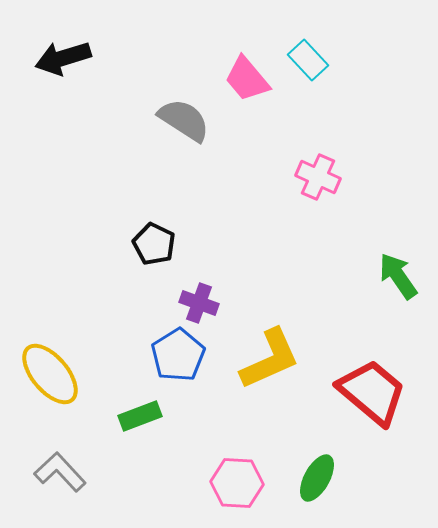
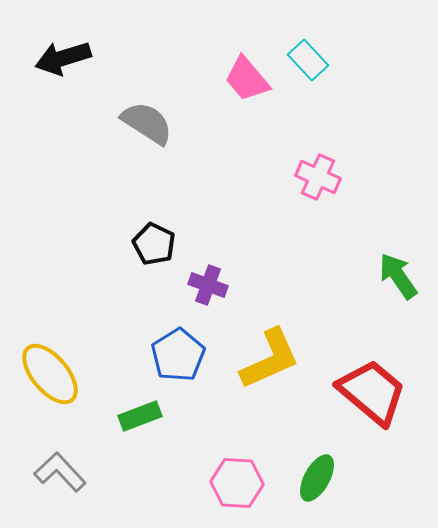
gray semicircle: moved 37 px left, 3 px down
purple cross: moved 9 px right, 18 px up
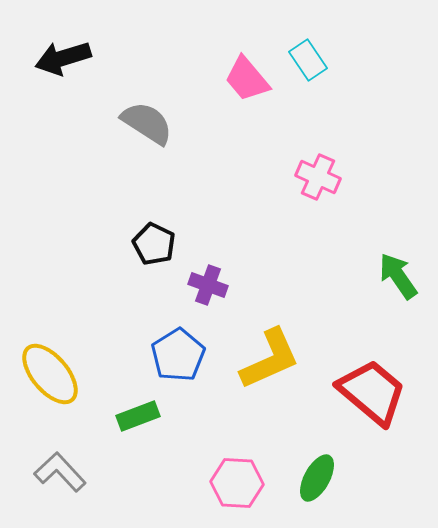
cyan rectangle: rotated 9 degrees clockwise
green rectangle: moved 2 px left
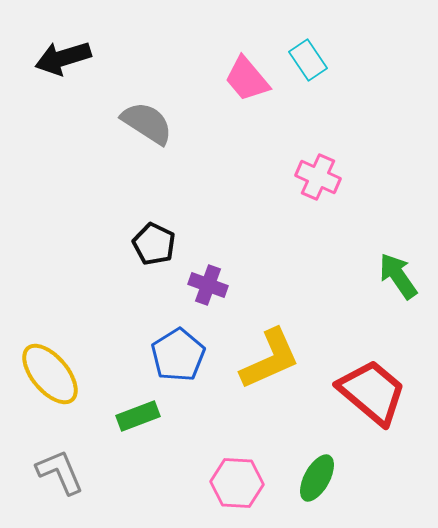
gray L-shape: rotated 20 degrees clockwise
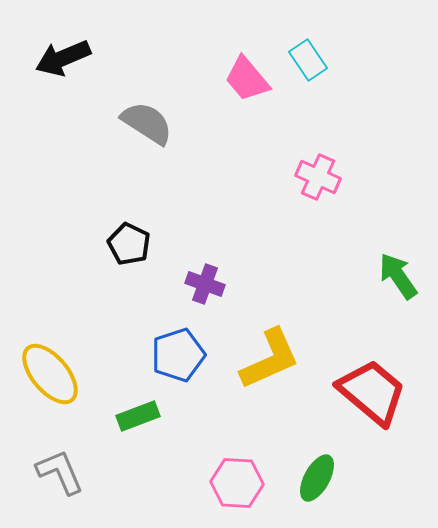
black arrow: rotated 6 degrees counterclockwise
black pentagon: moved 25 px left
purple cross: moved 3 px left, 1 px up
blue pentagon: rotated 14 degrees clockwise
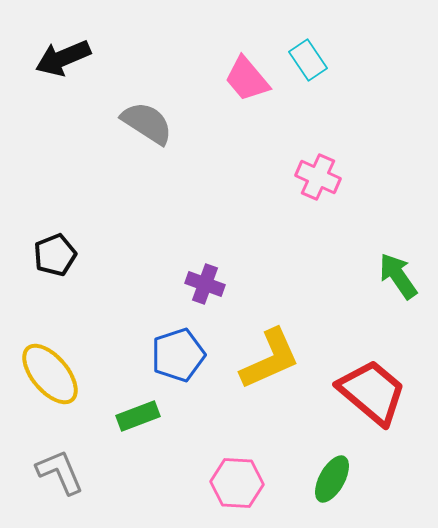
black pentagon: moved 74 px left, 11 px down; rotated 24 degrees clockwise
green ellipse: moved 15 px right, 1 px down
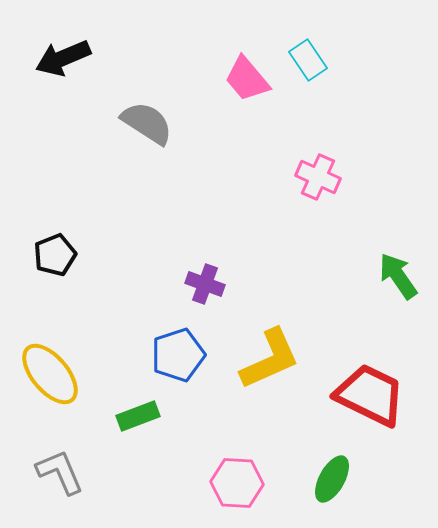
red trapezoid: moved 2 px left, 3 px down; rotated 14 degrees counterclockwise
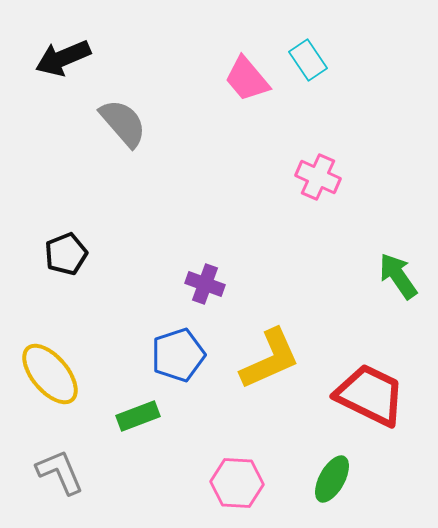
gray semicircle: moved 24 px left; rotated 16 degrees clockwise
black pentagon: moved 11 px right, 1 px up
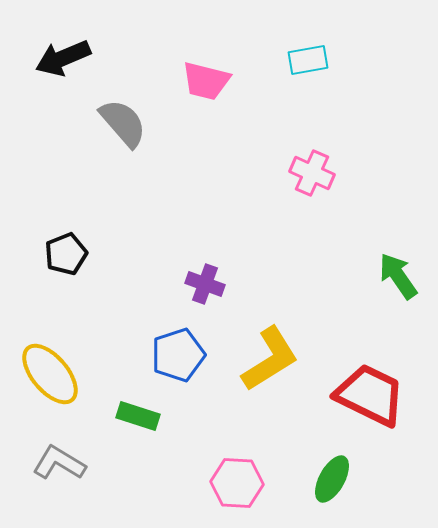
cyan rectangle: rotated 66 degrees counterclockwise
pink trapezoid: moved 41 px left, 2 px down; rotated 36 degrees counterclockwise
pink cross: moved 6 px left, 4 px up
yellow L-shape: rotated 8 degrees counterclockwise
green rectangle: rotated 39 degrees clockwise
gray L-shape: moved 1 px left, 9 px up; rotated 36 degrees counterclockwise
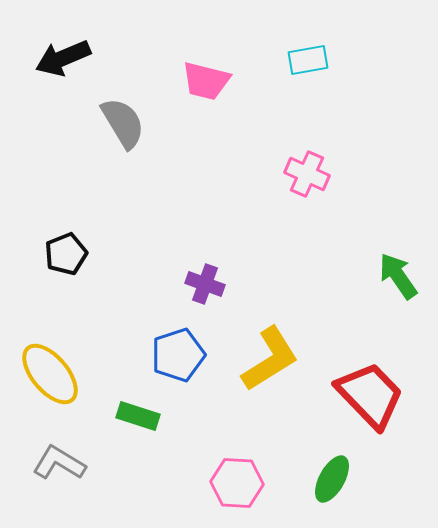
gray semicircle: rotated 10 degrees clockwise
pink cross: moved 5 px left, 1 px down
red trapezoid: rotated 20 degrees clockwise
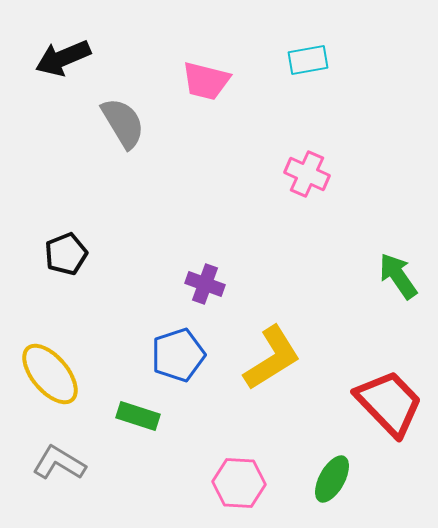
yellow L-shape: moved 2 px right, 1 px up
red trapezoid: moved 19 px right, 8 px down
pink hexagon: moved 2 px right
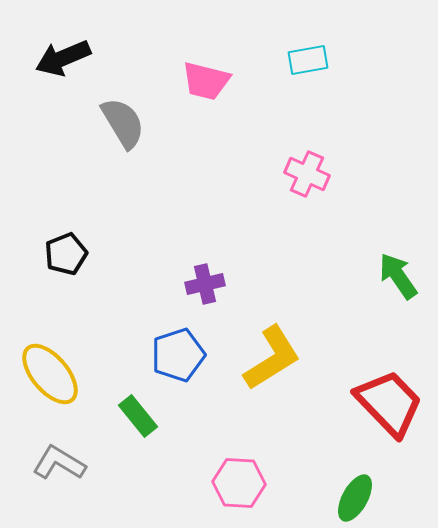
purple cross: rotated 33 degrees counterclockwise
green rectangle: rotated 33 degrees clockwise
green ellipse: moved 23 px right, 19 px down
